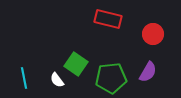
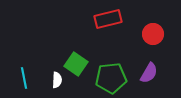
red rectangle: rotated 28 degrees counterclockwise
purple semicircle: moved 1 px right, 1 px down
white semicircle: rotated 140 degrees counterclockwise
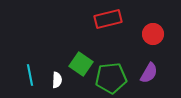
green square: moved 5 px right
cyan line: moved 6 px right, 3 px up
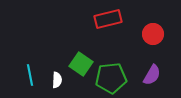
purple semicircle: moved 3 px right, 2 px down
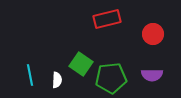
red rectangle: moved 1 px left
purple semicircle: rotated 60 degrees clockwise
